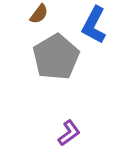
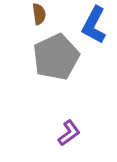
brown semicircle: rotated 45 degrees counterclockwise
gray pentagon: rotated 6 degrees clockwise
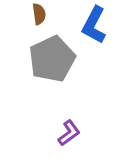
gray pentagon: moved 4 px left, 2 px down
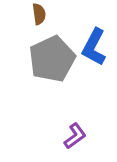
blue L-shape: moved 22 px down
purple L-shape: moved 6 px right, 3 px down
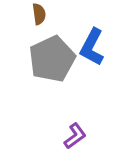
blue L-shape: moved 2 px left
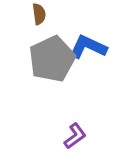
blue L-shape: moved 4 px left; rotated 87 degrees clockwise
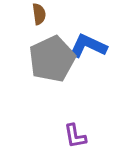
blue L-shape: moved 1 px up
purple L-shape: rotated 116 degrees clockwise
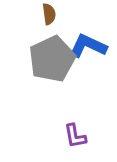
brown semicircle: moved 10 px right
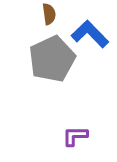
blue L-shape: moved 2 px right, 12 px up; rotated 21 degrees clockwise
purple L-shape: rotated 100 degrees clockwise
